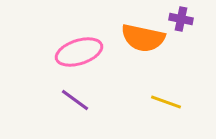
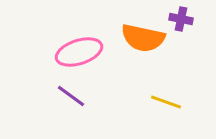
purple line: moved 4 px left, 4 px up
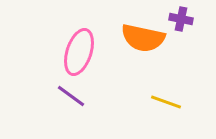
pink ellipse: rotated 54 degrees counterclockwise
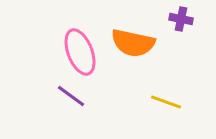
orange semicircle: moved 10 px left, 5 px down
pink ellipse: moved 1 px right; rotated 39 degrees counterclockwise
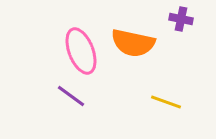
pink ellipse: moved 1 px right, 1 px up
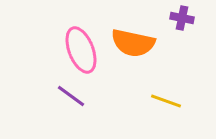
purple cross: moved 1 px right, 1 px up
pink ellipse: moved 1 px up
yellow line: moved 1 px up
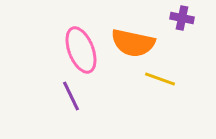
purple line: rotated 28 degrees clockwise
yellow line: moved 6 px left, 22 px up
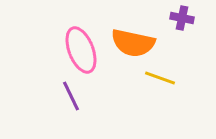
yellow line: moved 1 px up
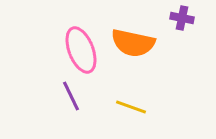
yellow line: moved 29 px left, 29 px down
